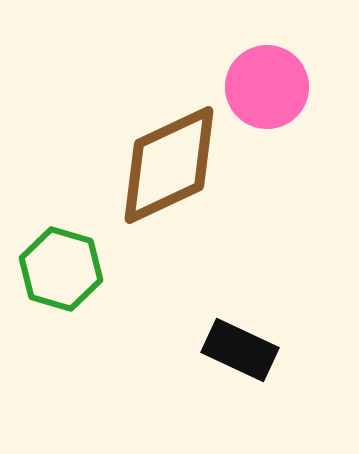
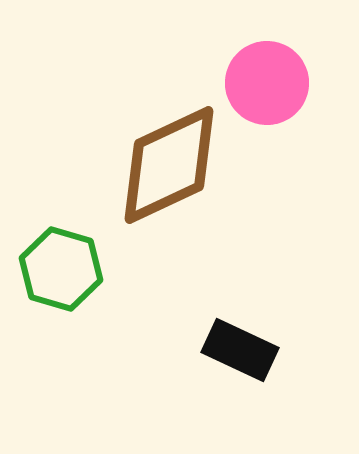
pink circle: moved 4 px up
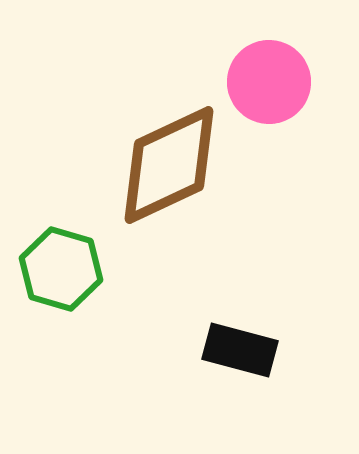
pink circle: moved 2 px right, 1 px up
black rectangle: rotated 10 degrees counterclockwise
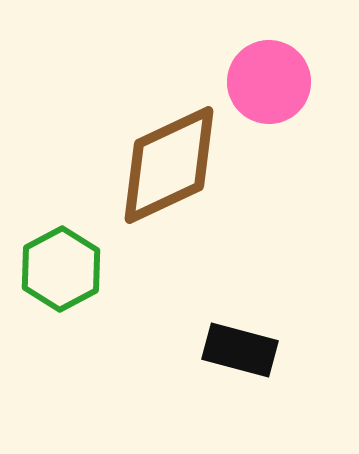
green hexagon: rotated 16 degrees clockwise
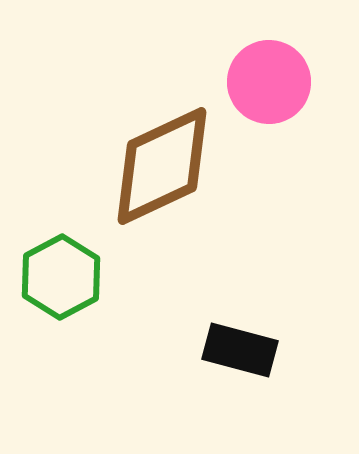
brown diamond: moved 7 px left, 1 px down
green hexagon: moved 8 px down
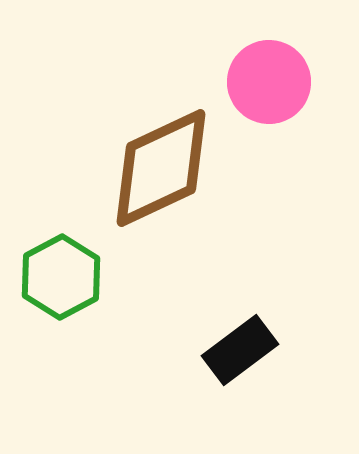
brown diamond: moved 1 px left, 2 px down
black rectangle: rotated 52 degrees counterclockwise
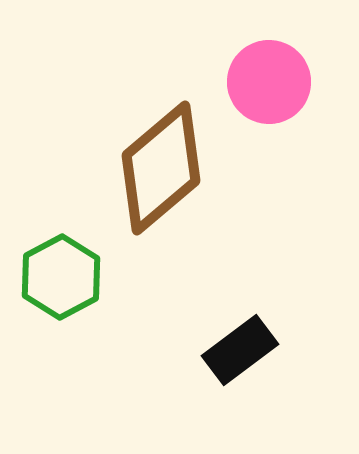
brown diamond: rotated 15 degrees counterclockwise
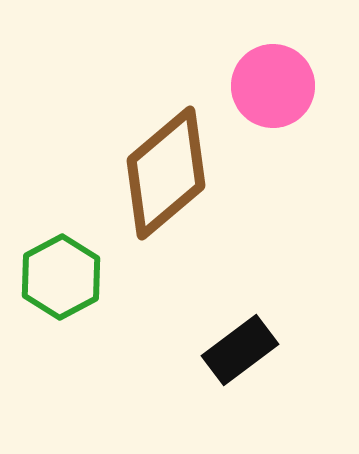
pink circle: moved 4 px right, 4 px down
brown diamond: moved 5 px right, 5 px down
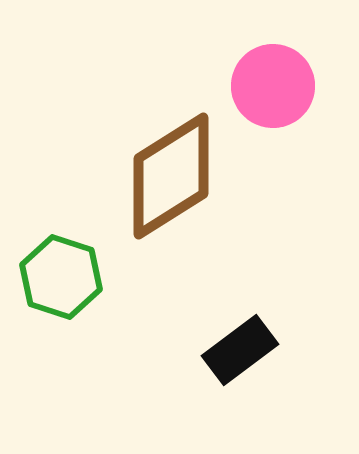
brown diamond: moved 5 px right, 3 px down; rotated 8 degrees clockwise
green hexagon: rotated 14 degrees counterclockwise
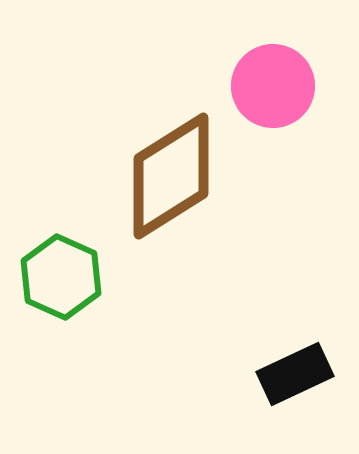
green hexagon: rotated 6 degrees clockwise
black rectangle: moved 55 px right, 24 px down; rotated 12 degrees clockwise
